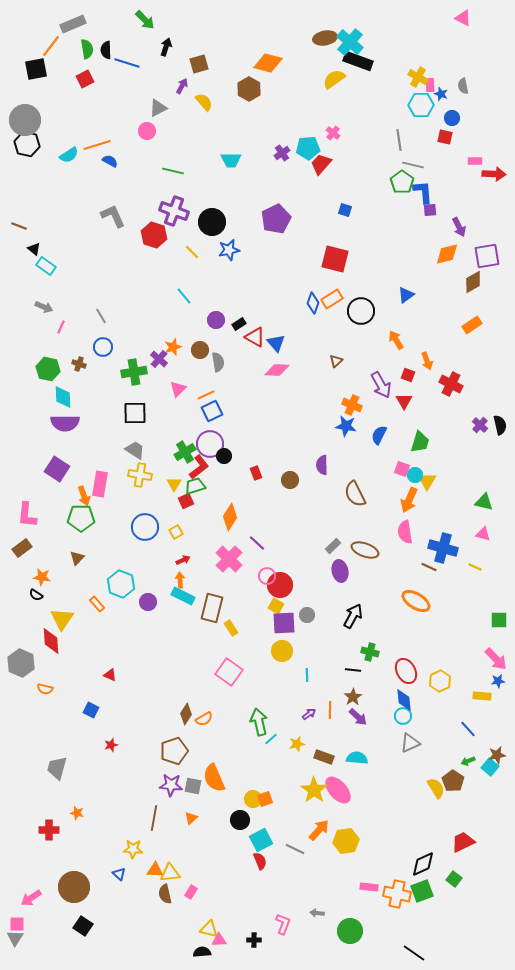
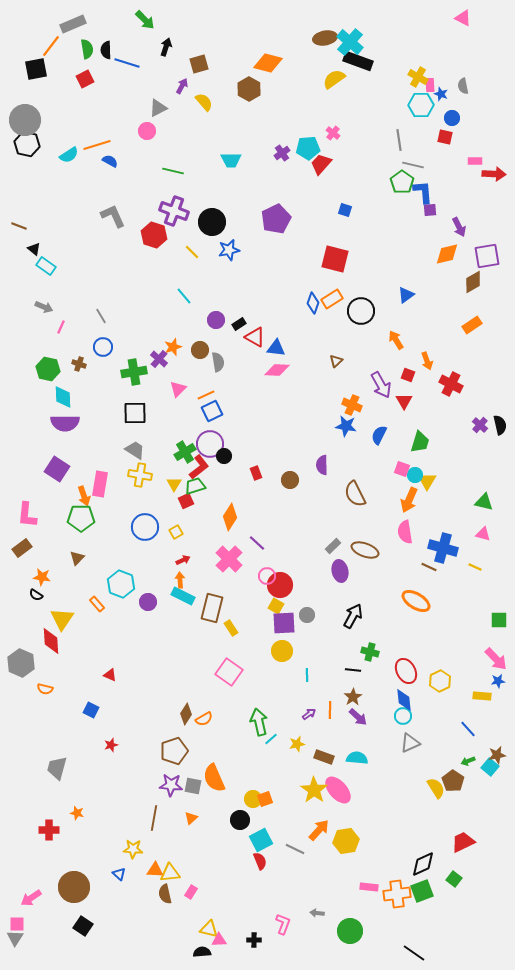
blue triangle at (276, 343): moved 5 px down; rotated 42 degrees counterclockwise
orange cross at (397, 894): rotated 20 degrees counterclockwise
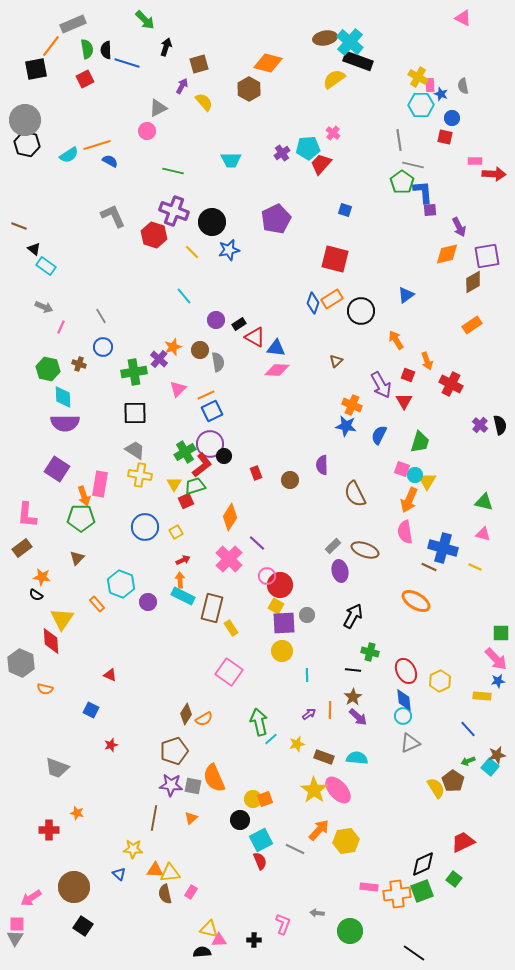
red L-shape at (199, 467): moved 3 px right, 2 px up
green square at (499, 620): moved 2 px right, 13 px down
gray trapezoid at (57, 768): rotated 85 degrees counterclockwise
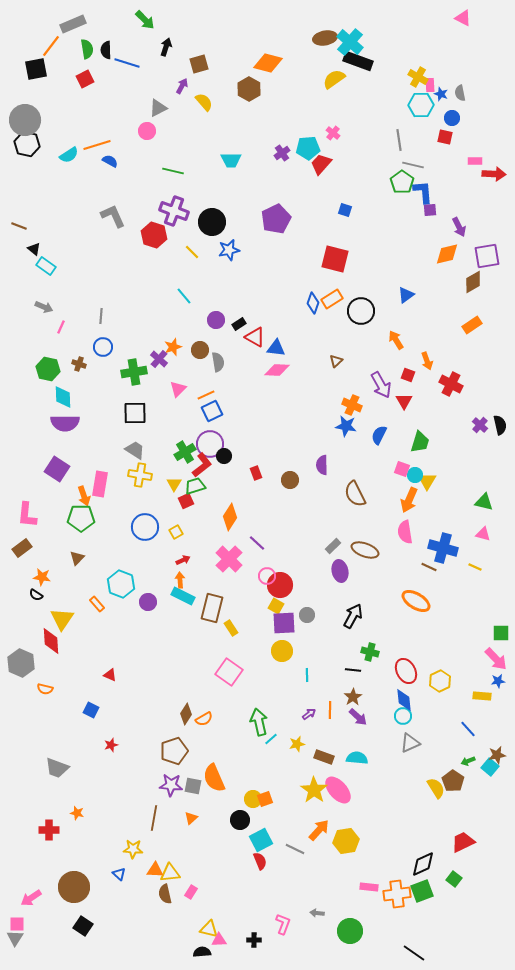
gray semicircle at (463, 86): moved 3 px left, 7 px down
gray line at (101, 316): rotated 35 degrees clockwise
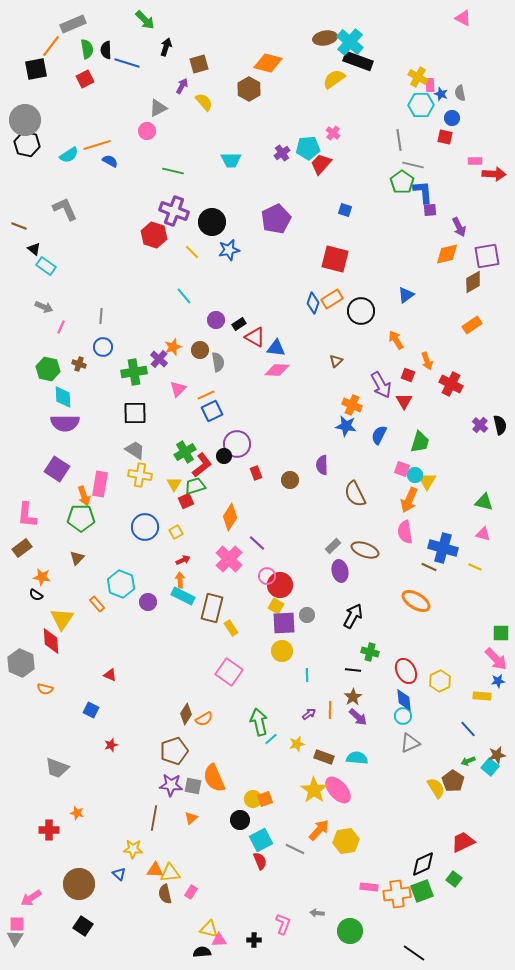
gray L-shape at (113, 216): moved 48 px left, 7 px up
purple circle at (210, 444): moved 27 px right
brown circle at (74, 887): moved 5 px right, 3 px up
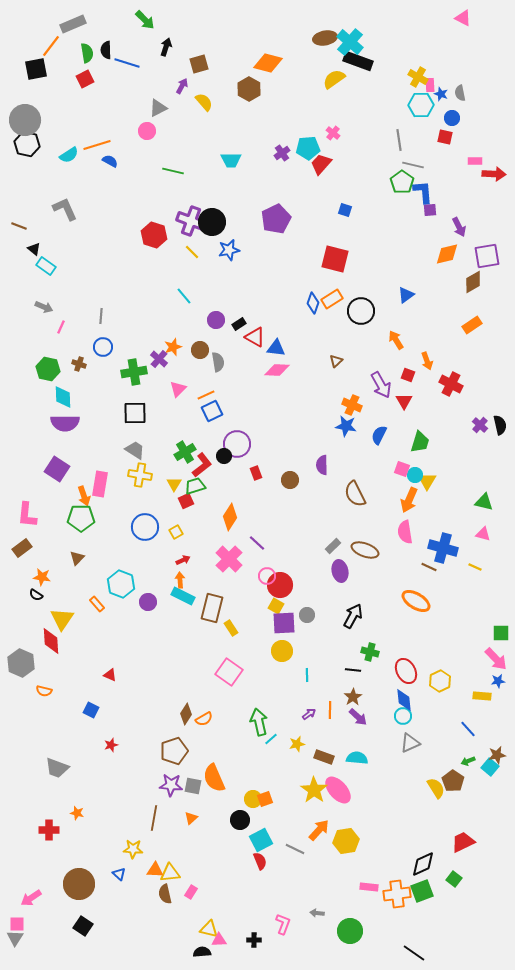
green semicircle at (87, 49): moved 4 px down
purple cross at (174, 211): moved 17 px right, 10 px down
orange semicircle at (45, 689): moved 1 px left, 2 px down
